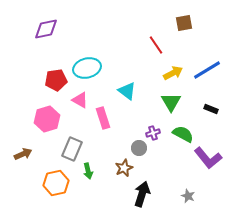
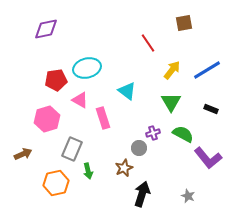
red line: moved 8 px left, 2 px up
yellow arrow: moved 1 px left, 3 px up; rotated 24 degrees counterclockwise
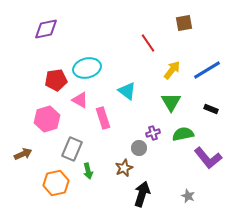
green semicircle: rotated 40 degrees counterclockwise
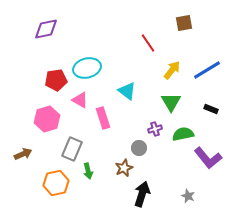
purple cross: moved 2 px right, 4 px up
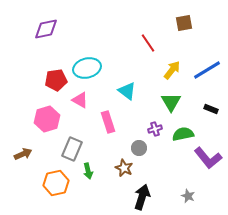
pink rectangle: moved 5 px right, 4 px down
brown star: rotated 24 degrees counterclockwise
black arrow: moved 3 px down
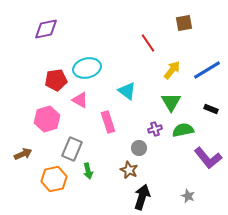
green semicircle: moved 4 px up
brown star: moved 5 px right, 2 px down
orange hexagon: moved 2 px left, 4 px up
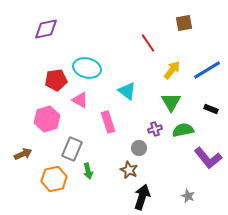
cyan ellipse: rotated 28 degrees clockwise
